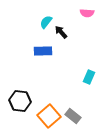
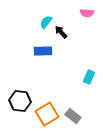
orange square: moved 2 px left, 2 px up; rotated 10 degrees clockwise
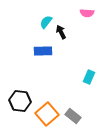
black arrow: rotated 16 degrees clockwise
orange square: rotated 10 degrees counterclockwise
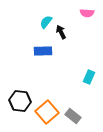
orange square: moved 2 px up
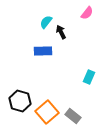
pink semicircle: rotated 56 degrees counterclockwise
black hexagon: rotated 10 degrees clockwise
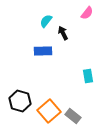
cyan semicircle: moved 1 px up
black arrow: moved 2 px right, 1 px down
cyan rectangle: moved 1 px left, 1 px up; rotated 32 degrees counterclockwise
orange square: moved 2 px right, 1 px up
